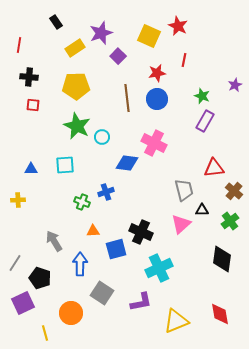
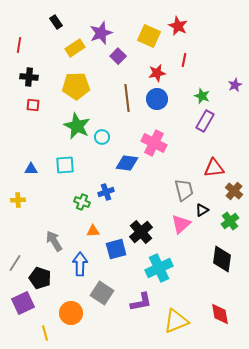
black triangle at (202, 210): rotated 32 degrees counterclockwise
black cross at (141, 232): rotated 25 degrees clockwise
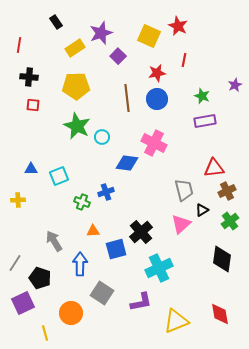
purple rectangle at (205, 121): rotated 50 degrees clockwise
cyan square at (65, 165): moved 6 px left, 11 px down; rotated 18 degrees counterclockwise
brown cross at (234, 191): moved 7 px left; rotated 24 degrees clockwise
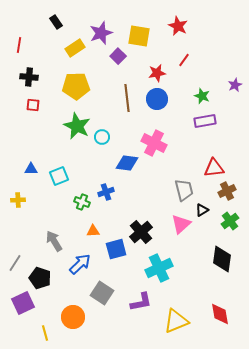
yellow square at (149, 36): moved 10 px left; rotated 15 degrees counterclockwise
red line at (184, 60): rotated 24 degrees clockwise
blue arrow at (80, 264): rotated 45 degrees clockwise
orange circle at (71, 313): moved 2 px right, 4 px down
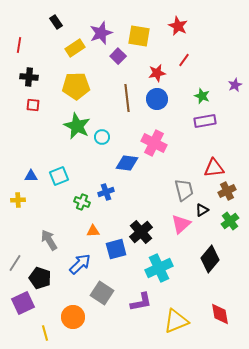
blue triangle at (31, 169): moved 7 px down
gray arrow at (54, 241): moved 5 px left, 1 px up
black diamond at (222, 259): moved 12 px left; rotated 32 degrees clockwise
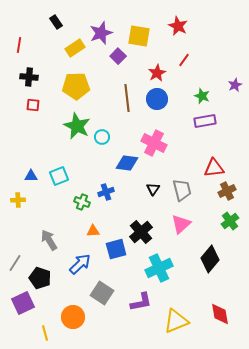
red star at (157, 73): rotated 18 degrees counterclockwise
gray trapezoid at (184, 190): moved 2 px left
black triangle at (202, 210): moved 49 px left, 21 px up; rotated 24 degrees counterclockwise
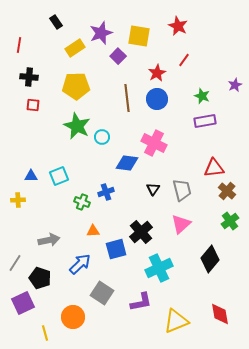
brown cross at (227, 191): rotated 24 degrees counterclockwise
gray arrow at (49, 240): rotated 110 degrees clockwise
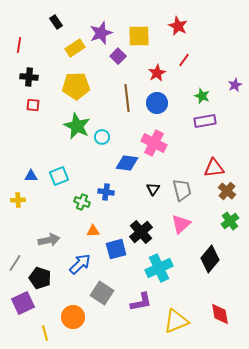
yellow square at (139, 36): rotated 10 degrees counterclockwise
blue circle at (157, 99): moved 4 px down
blue cross at (106, 192): rotated 28 degrees clockwise
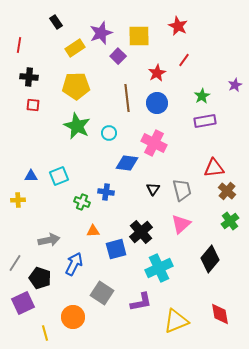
green star at (202, 96): rotated 21 degrees clockwise
cyan circle at (102, 137): moved 7 px right, 4 px up
blue arrow at (80, 264): moved 6 px left; rotated 20 degrees counterclockwise
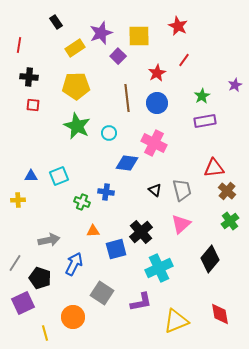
black triangle at (153, 189): moved 2 px right, 1 px down; rotated 24 degrees counterclockwise
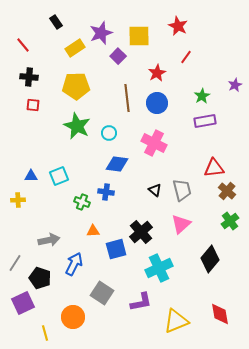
red line at (19, 45): moved 4 px right; rotated 49 degrees counterclockwise
red line at (184, 60): moved 2 px right, 3 px up
blue diamond at (127, 163): moved 10 px left, 1 px down
